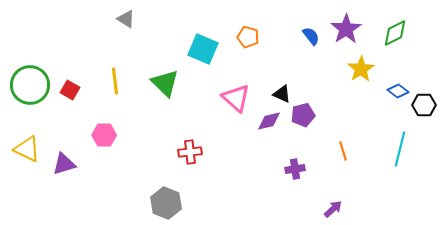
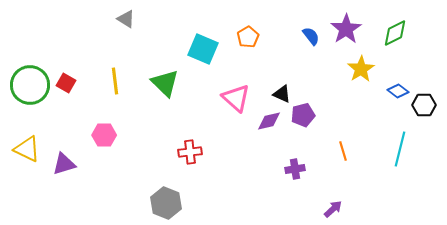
orange pentagon: rotated 25 degrees clockwise
red square: moved 4 px left, 7 px up
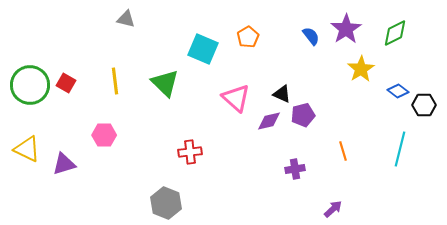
gray triangle: rotated 18 degrees counterclockwise
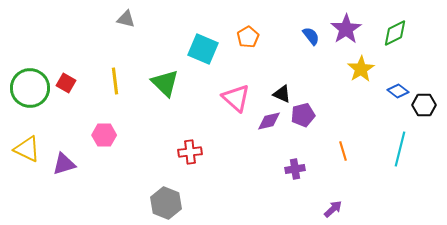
green circle: moved 3 px down
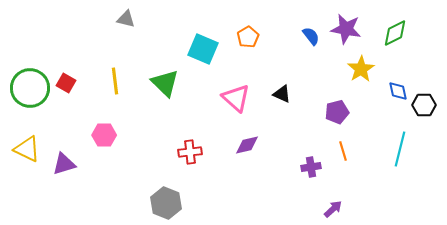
purple star: rotated 28 degrees counterclockwise
blue diamond: rotated 40 degrees clockwise
purple pentagon: moved 34 px right, 3 px up
purple diamond: moved 22 px left, 24 px down
purple cross: moved 16 px right, 2 px up
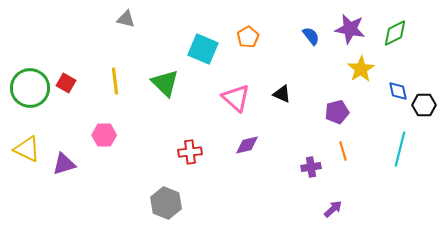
purple star: moved 4 px right
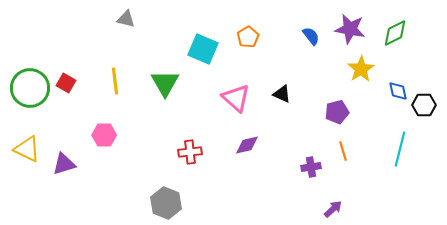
green triangle: rotated 16 degrees clockwise
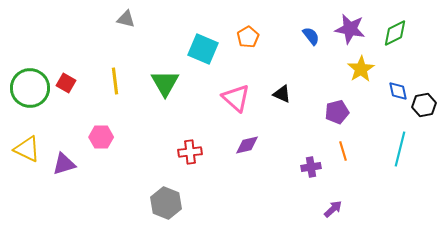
black hexagon: rotated 10 degrees counterclockwise
pink hexagon: moved 3 px left, 2 px down
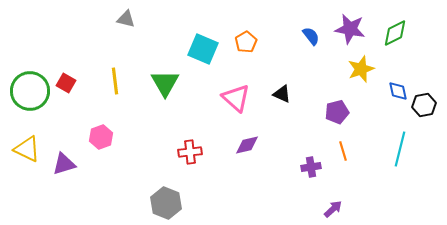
orange pentagon: moved 2 px left, 5 px down
yellow star: rotated 12 degrees clockwise
green circle: moved 3 px down
pink hexagon: rotated 20 degrees counterclockwise
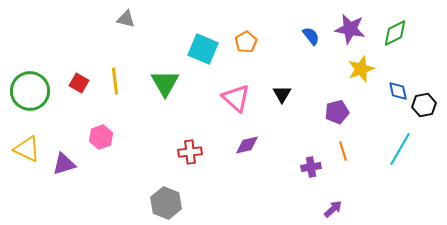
red square: moved 13 px right
black triangle: rotated 36 degrees clockwise
cyan line: rotated 16 degrees clockwise
